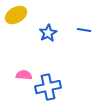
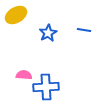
blue cross: moved 2 px left; rotated 10 degrees clockwise
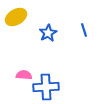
yellow ellipse: moved 2 px down
blue line: rotated 64 degrees clockwise
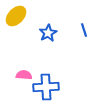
yellow ellipse: moved 1 px up; rotated 15 degrees counterclockwise
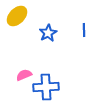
yellow ellipse: moved 1 px right
blue line: rotated 16 degrees clockwise
pink semicircle: rotated 28 degrees counterclockwise
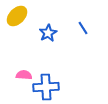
blue line: moved 1 px left, 2 px up; rotated 32 degrees counterclockwise
pink semicircle: rotated 28 degrees clockwise
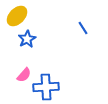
blue star: moved 21 px left, 6 px down
pink semicircle: rotated 126 degrees clockwise
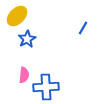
blue line: rotated 64 degrees clockwise
pink semicircle: rotated 35 degrees counterclockwise
